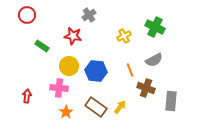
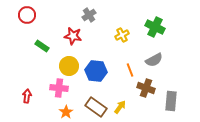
yellow cross: moved 2 px left, 1 px up
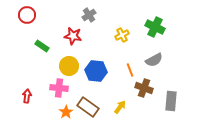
brown cross: moved 2 px left
brown rectangle: moved 8 px left
